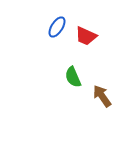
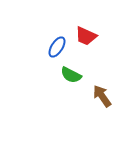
blue ellipse: moved 20 px down
green semicircle: moved 2 px left, 2 px up; rotated 40 degrees counterclockwise
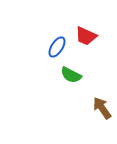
brown arrow: moved 12 px down
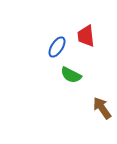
red trapezoid: rotated 60 degrees clockwise
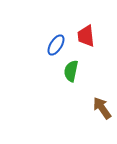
blue ellipse: moved 1 px left, 2 px up
green semicircle: moved 4 px up; rotated 75 degrees clockwise
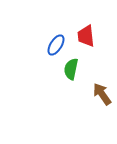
green semicircle: moved 2 px up
brown arrow: moved 14 px up
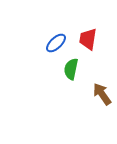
red trapezoid: moved 2 px right, 3 px down; rotated 15 degrees clockwise
blue ellipse: moved 2 px up; rotated 15 degrees clockwise
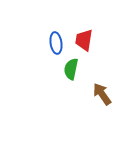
red trapezoid: moved 4 px left, 1 px down
blue ellipse: rotated 55 degrees counterclockwise
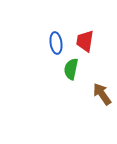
red trapezoid: moved 1 px right, 1 px down
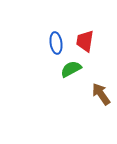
green semicircle: rotated 50 degrees clockwise
brown arrow: moved 1 px left
